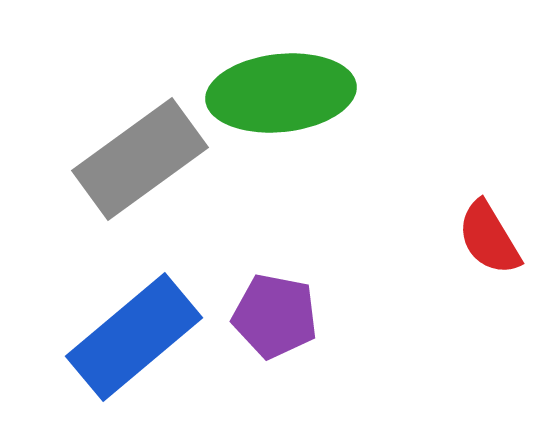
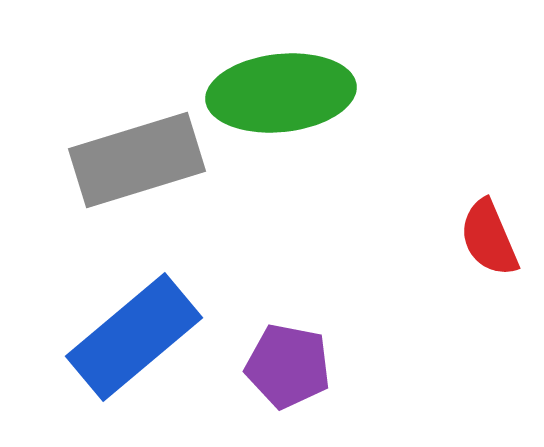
gray rectangle: moved 3 px left, 1 px down; rotated 19 degrees clockwise
red semicircle: rotated 8 degrees clockwise
purple pentagon: moved 13 px right, 50 px down
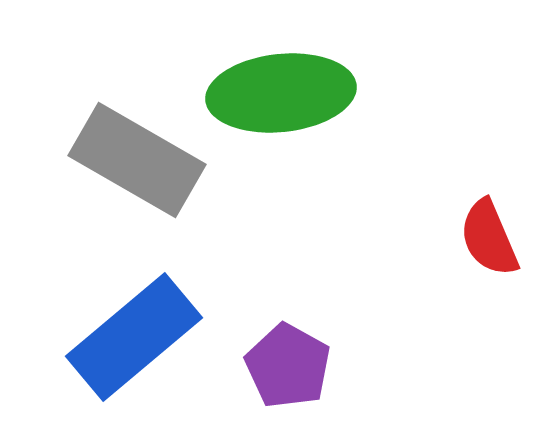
gray rectangle: rotated 47 degrees clockwise
purple pentagon: rotated 18 degrees clockwise
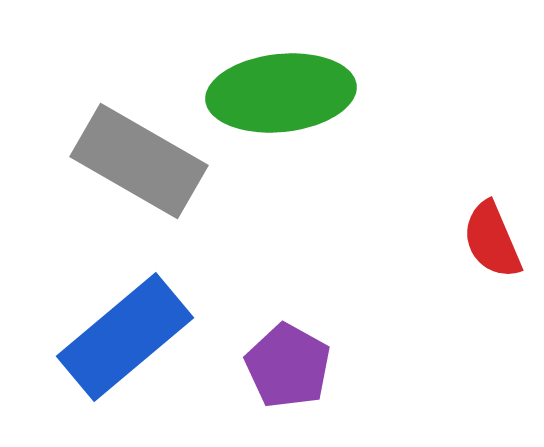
gray rectangle: moved 2 px right, 1 px down
red semicircle: moved 3 px right, 2 px down
blue rectangle: moved 9 px left
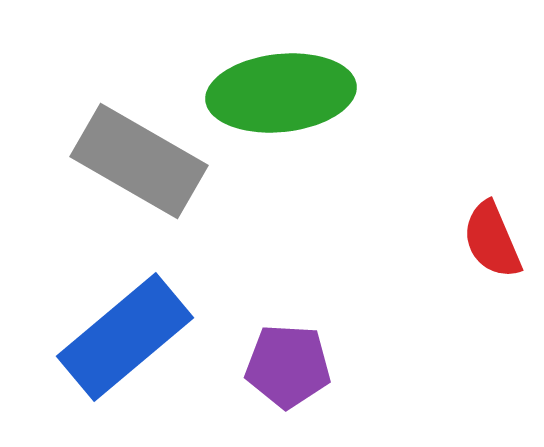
purple pentagon: rotated 26 degrees counterclockwise
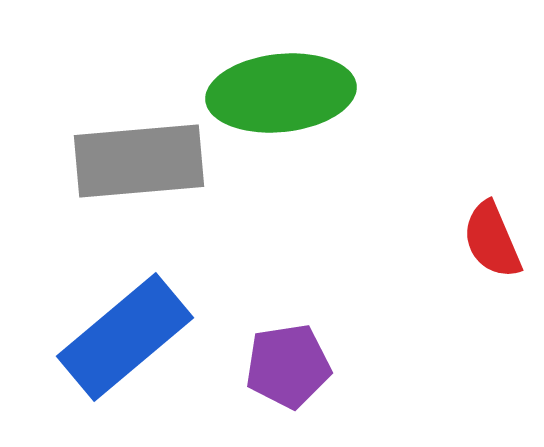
gray rectangle: rotated 35 degrees counterclockwise
purple pentagon: rotated 12 degrees counterclockwise
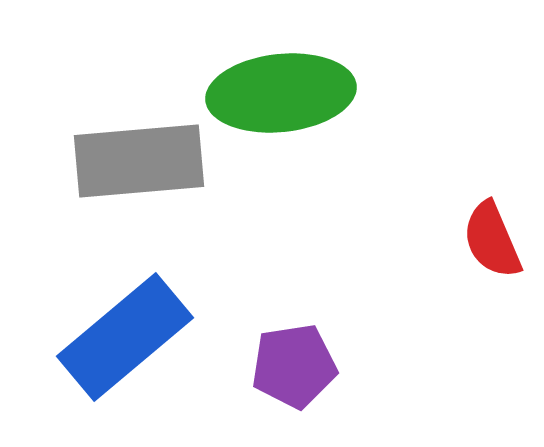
purple pentagon: moved 6 px right
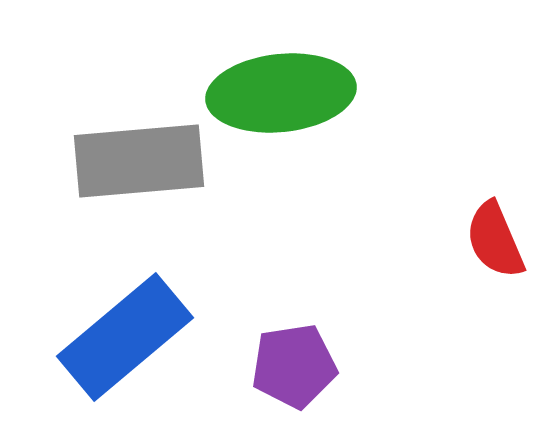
red semicircle: moved 3 px right
